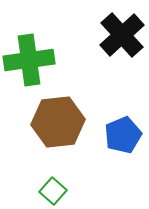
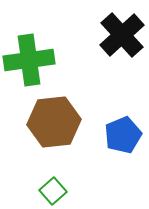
brown hexagon: moved 4 px left
green square: rotated 8 degrees clockwise
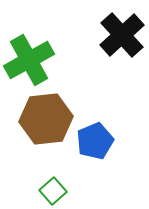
green cross: rotated 21 degrees counterclockwise
brown hexagon: moved 8 px left, 3 px up
blue pentagon: moved 28 px left, 6 px down
